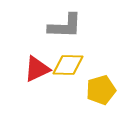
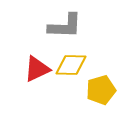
yellow diamond: moved 3 px right
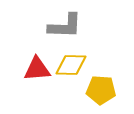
red triangle: rotated 20 degrees clockwise
yellow pentagon: rotated 20 degrees clockwise
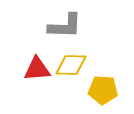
yellow pentagon: moved 2 px right
